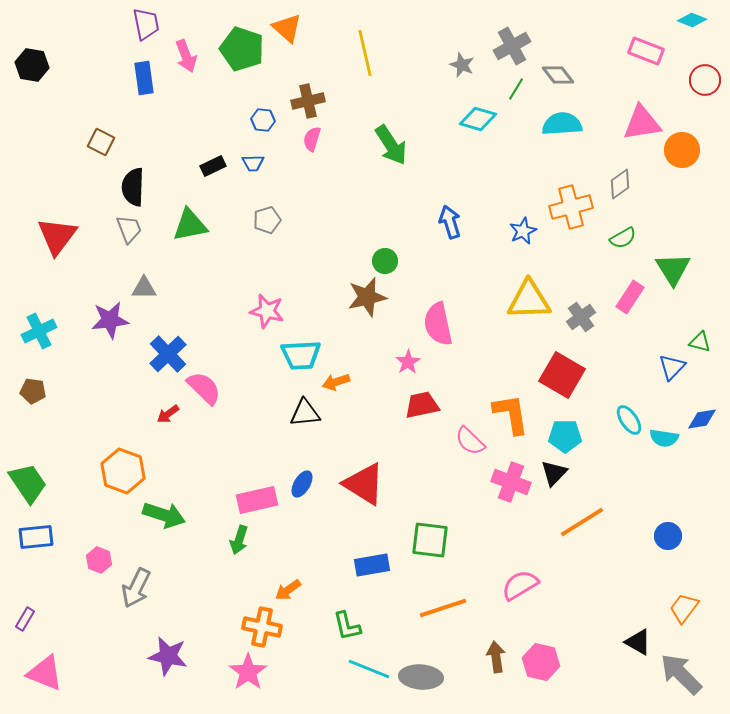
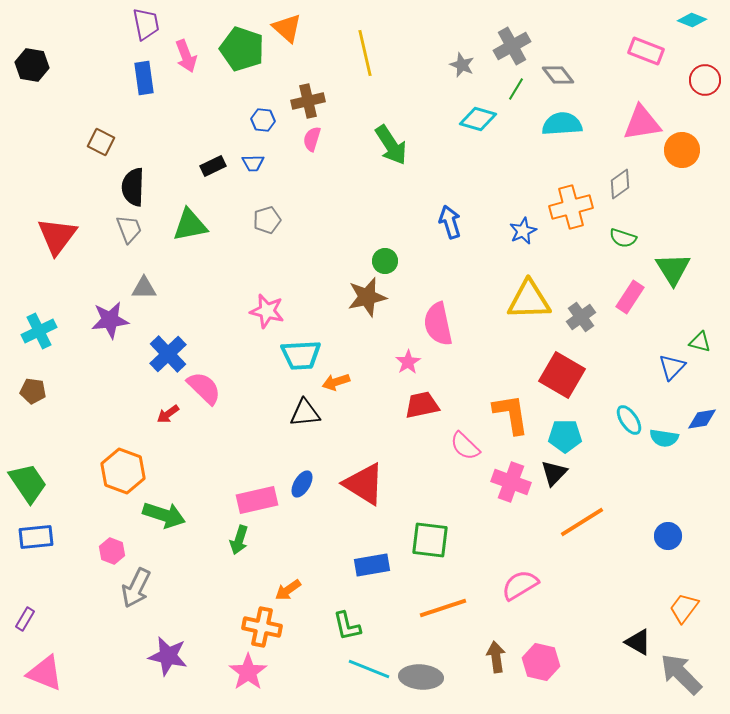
green semicircle at (623, 238): rotated 48 degrees clockwise
pink semicircle at (470, 441): moved 5 px left, 5 px down
pink hexagon at (99, 560): moved 13 px right, 9 px up
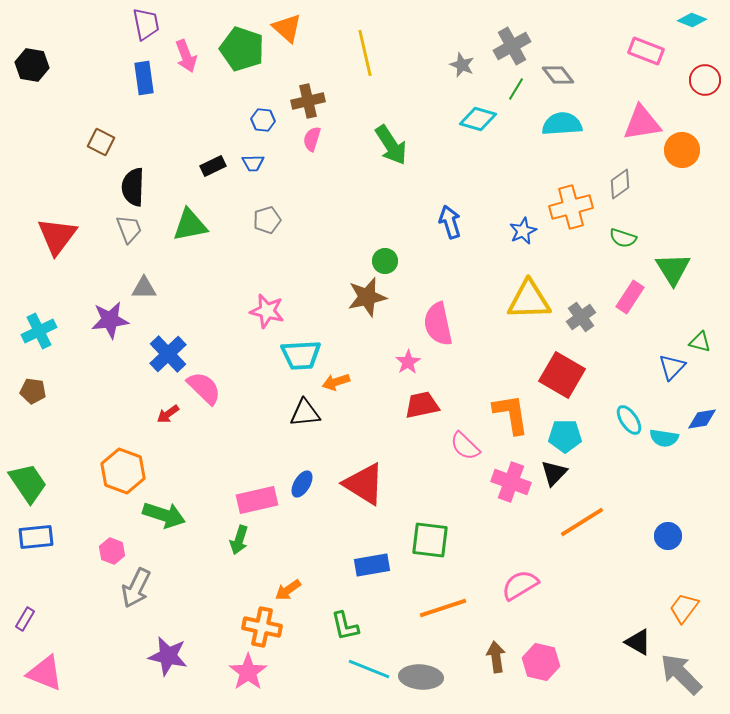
green L-shape at (347, 626): moved 2 px left
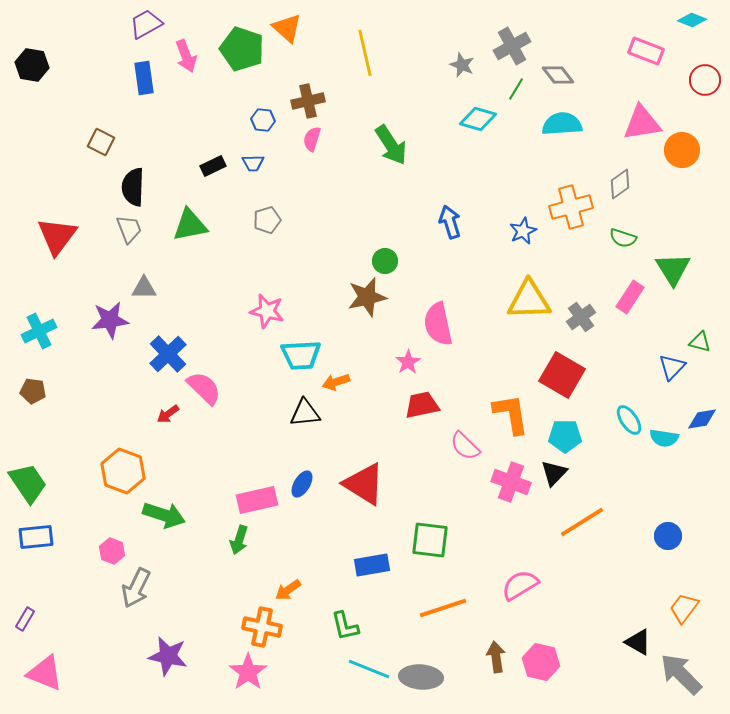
purple trapezoid at (146, 24): rotated 108 degrees counterclockwise
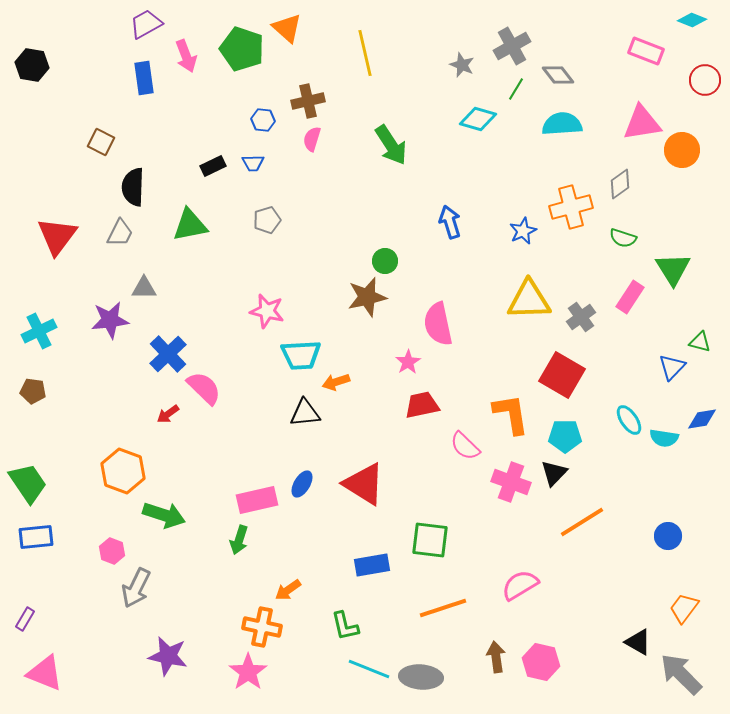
gray trapezoid at (129, 229): moved 9 px left, 4 px down; rotated 48 degrees clockwise
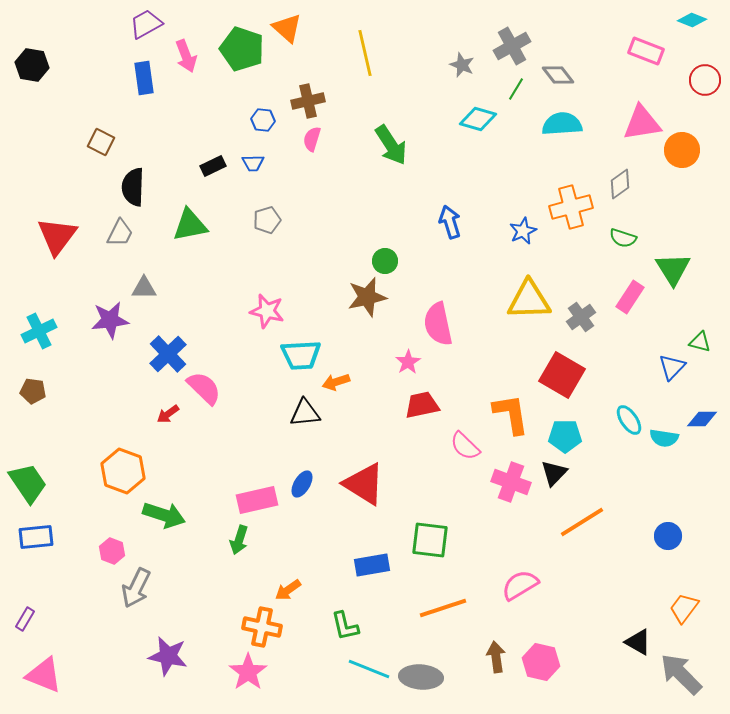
blue diamond at (702, 419): rotated 8 degrees clockwise
pink triangle at (45, 673): moved 1 px left, 2 px down
